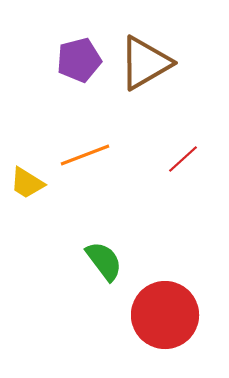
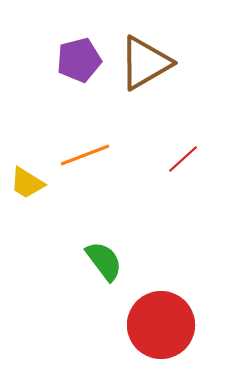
red circle: moved 4 px left, 10 px down
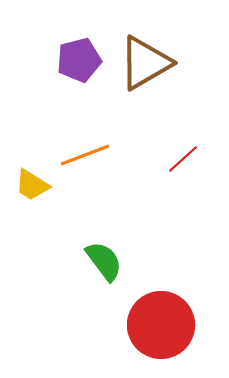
yellow trapezoid: moved 5 px right, 2 px down
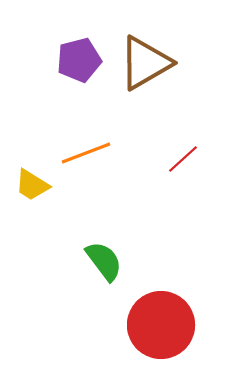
orange line: moved 1 px right, 2 px up
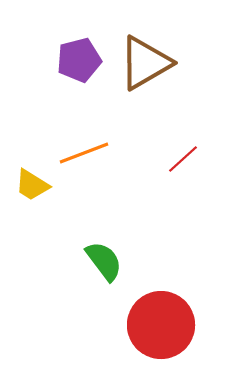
orange line: moved 2 px left
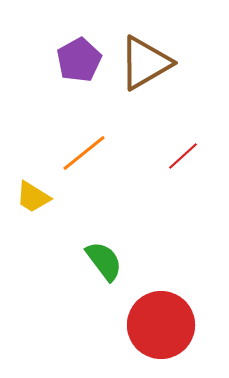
purple pentagon: rotated 15 degrees counterclockwise
orange line: rotated 18 degrees counterclockwise
red line: moved 3 px up
yellow trapezoid: moved 1 px right, 12 px down
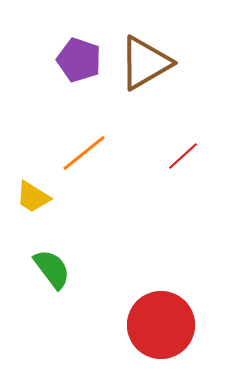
purple pentagon: rotated 24 degrees counterclockwise
green semicircle: moved 52 px left, 8 px down
